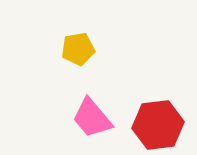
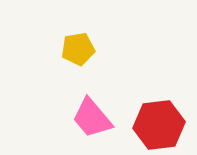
red hexagon: moved 1 px right
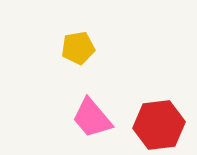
yellow pentagon: moved 1 px up
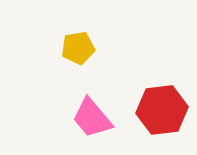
red hexagon: moved 3 px right, 15 px up
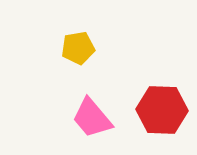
red hexagon: rotated 9 degrees clockwise
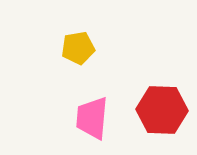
pink trapezoid: rotated 45 degrees clockwise
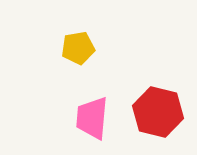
red hexagon: moved 4 px left, 2 px down; rotated 12 degrees clockwise
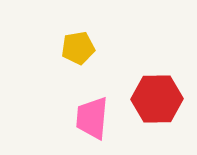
red hexagon: moved 1 px left, 13 px up; rotated 15 degrees counterclockwise
